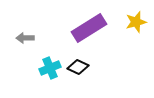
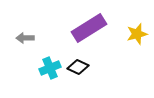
yellow star: moved 1 px right, 12 px down
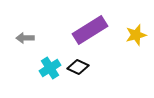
purple rectangle: moved 1 px right, 2 px down
yellow star: moved 1 px left, 1 px down
cyan cross: rotated 10 degrees counterclockwise
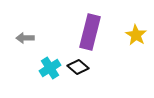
purple rectangle: moved 2 px down; rotated 44 degrees counterclockwise
yellow star: rotated 25 degrees counterclockwise
black diamond: rotated 15 degrees clockwise
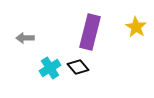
yellow star: moved 8 px up
black diamond: rotated 10 degrees clockwise
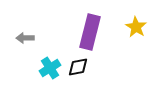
black diamond: rotated 60 degrees counterclockwise
